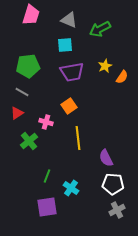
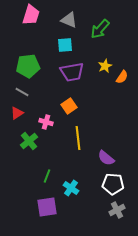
green arrow: rotated 20 degrees counterclockwise
purple semicircle: rotated 24 degrees counterclockwise
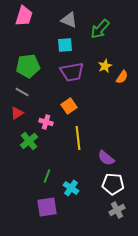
pink trapezoid: moved 7 px left, 1 px down
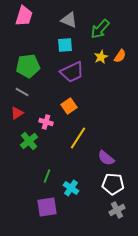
yellow star: moved 4 px left, 9 px up
purple trapezoid: rotated 15 degrees counterclockwise
orange semicircle: moved 2 px left, 21 px up
yellow line: rotated 40 degrees clockwise
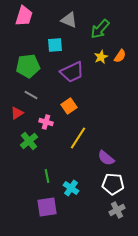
cyan square: moved 10 px left
gray line: moved 9 px right, 3 px down
green line: rotated 32 degrees counterclockwise
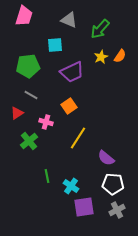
cyan cross: moved 2 px up
purple square: moved 37 px right
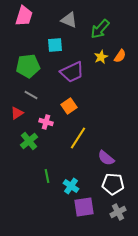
gray cross: moved 1 px right, 2 px down
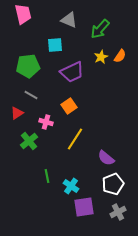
pink trapezoid: moved 1 px left, 2 px up; rotated 30 degrees counterclockwise
yellow line: moved 3 px left, 1 px down
white pentagon: rotated 25 degrees counterclockwise
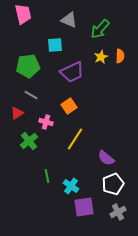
orange semicircle: rotated 32 degrees counterclockwise
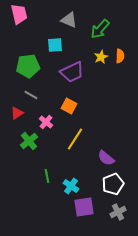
pink trapezoid: moved 4 px left
orange square: rotated 28 degrees counterclockwise
pink cross: rotated 24 degrees clockwise
